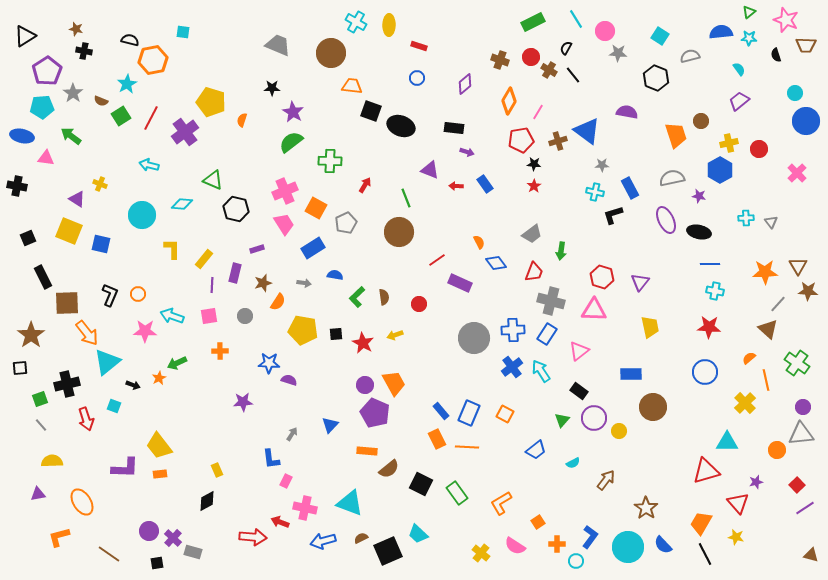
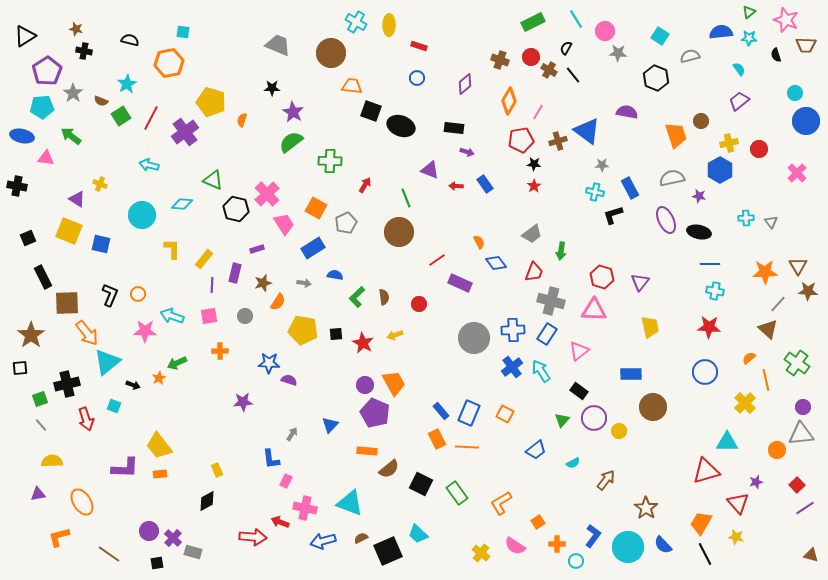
orange hexagon at (153, 60): moved 16 px right, 3 px down
pink cross at (285, 191): moved 18 px left, 3 px down; rotated 20 degrees counterclockwise
blue L-shape at (590, 537): moved 3 px right, 1 px up
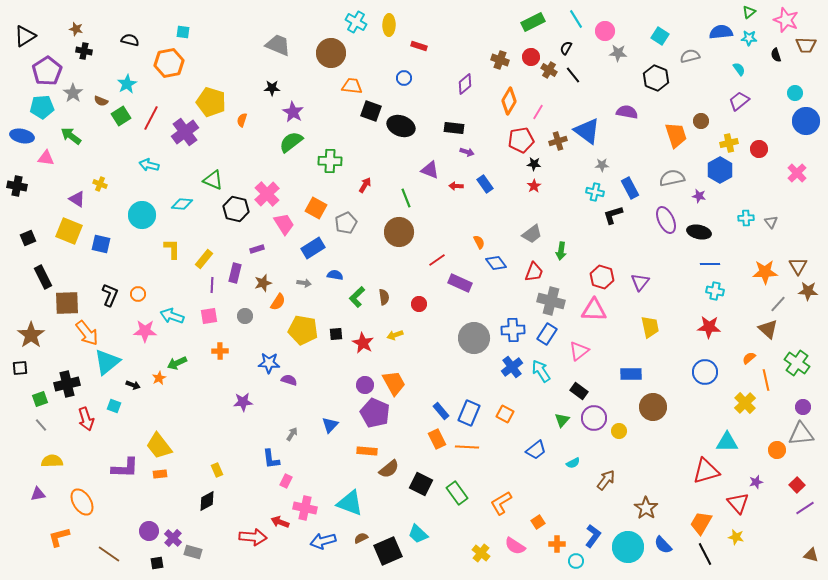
blue circle at (417, 78): moved 13 px left
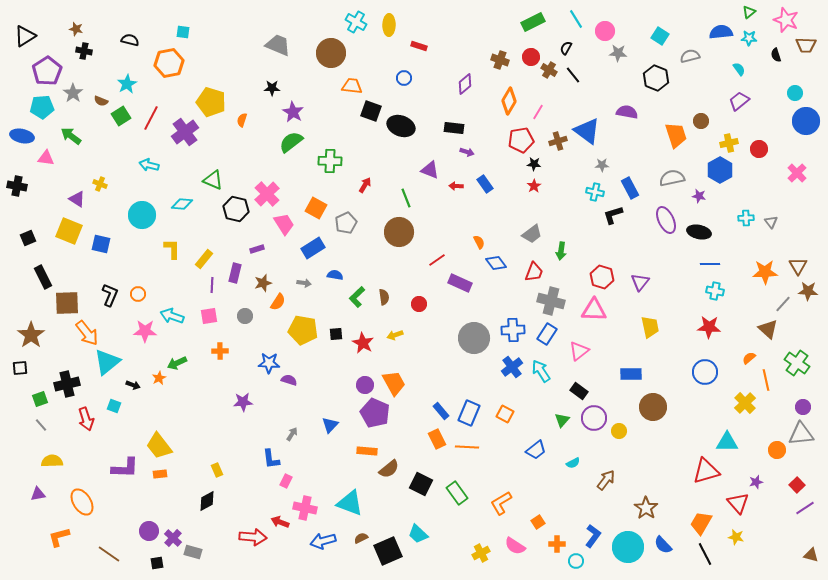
gray line at (778, 304): moved 5 px right
yellow cross at (481, 553): rotated 24 degrees clockwise
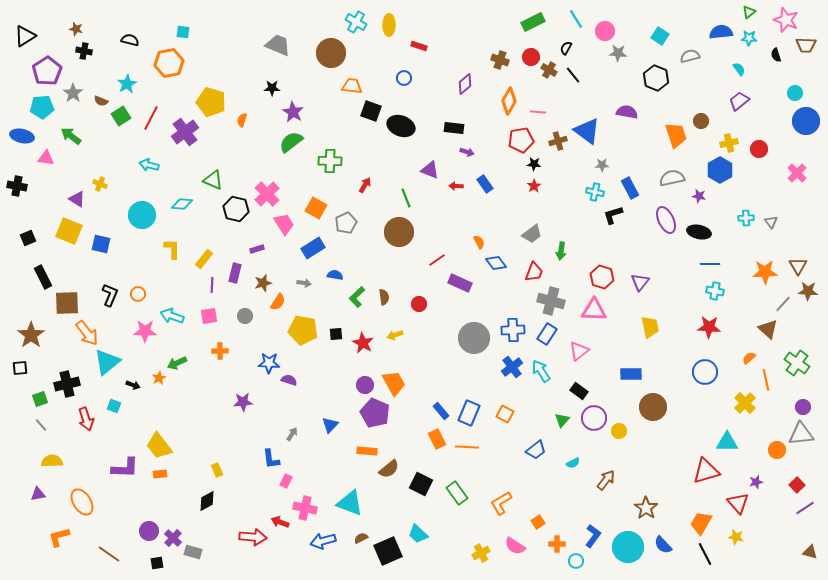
pink line at (538, 112): rotated 63 degrees clockwise
brown triangle at (811, 555): moved 1 px left, 3 px up
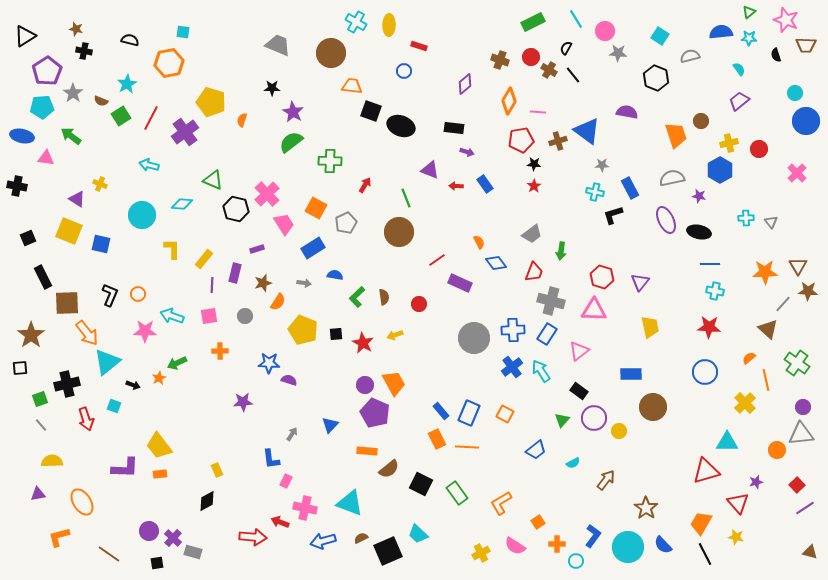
blue circle at (404, 78): moved 7 px up
yellow pentagon at (303, 330): rotated 12 degrees clockwise
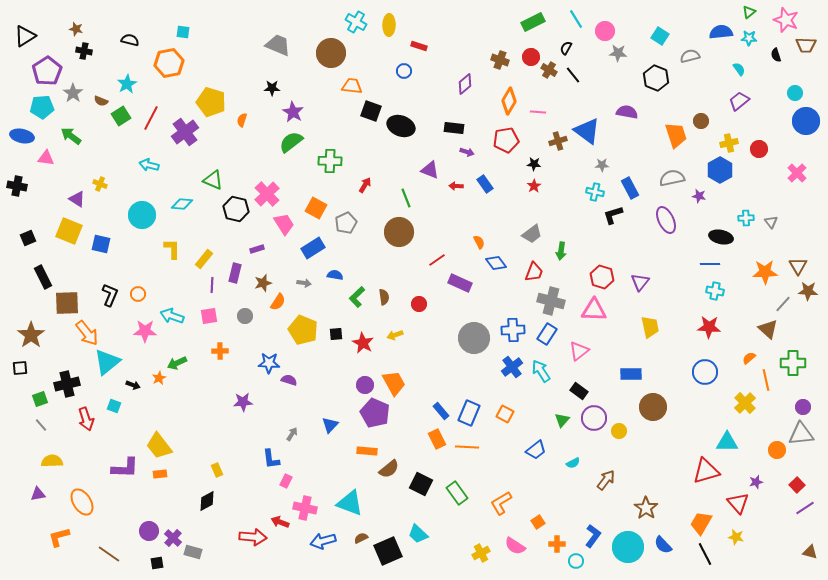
red pentagon at (521, 140): moved 15 px left
black ellipse at (699, 232): moved 22 px right, 5 px down
green cross at (797, 363): moved 4 px left; rotated 35 degrees counterclockwise
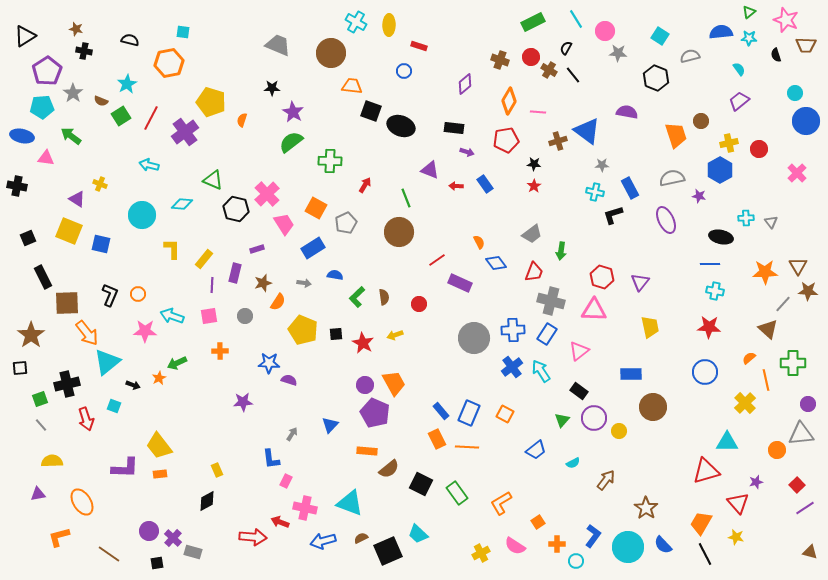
purple circle at (803, 407): moved 5 px right, 3 px up
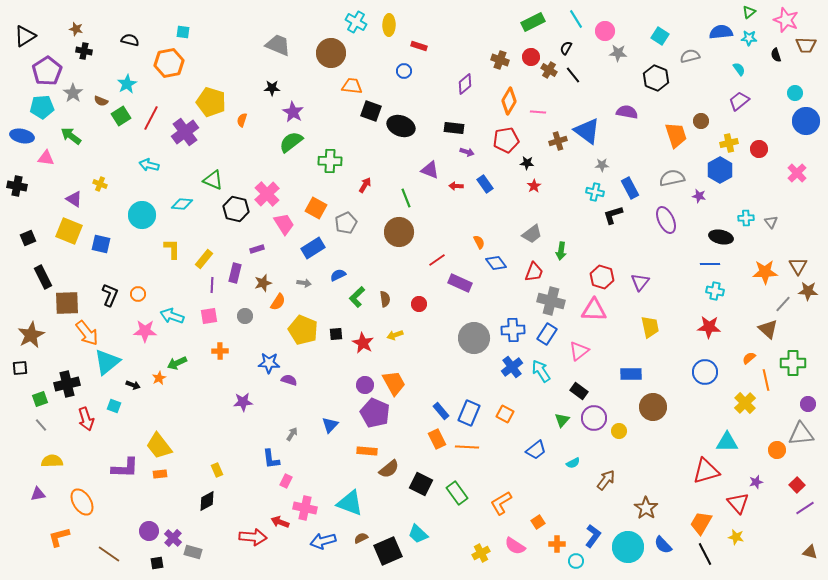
black star at (534, 164): moved 7 px left, 1 px up
purple triangle at (77, 199): moved 3 px left
blue semicircle at (335, 275): moved 3 px right; rotated 35 degrees counterclockwise
brown semicircle at (384, 297): moved 1 px right, 2 px down
brown star at (31, 335): rotated 8 degrees clockwise
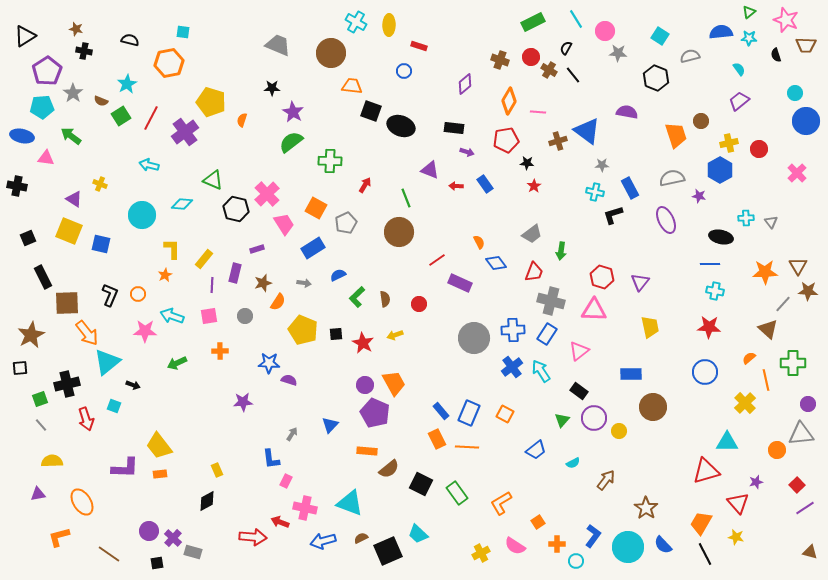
orange star at (159, 378): moved 6 px right, 103 px up
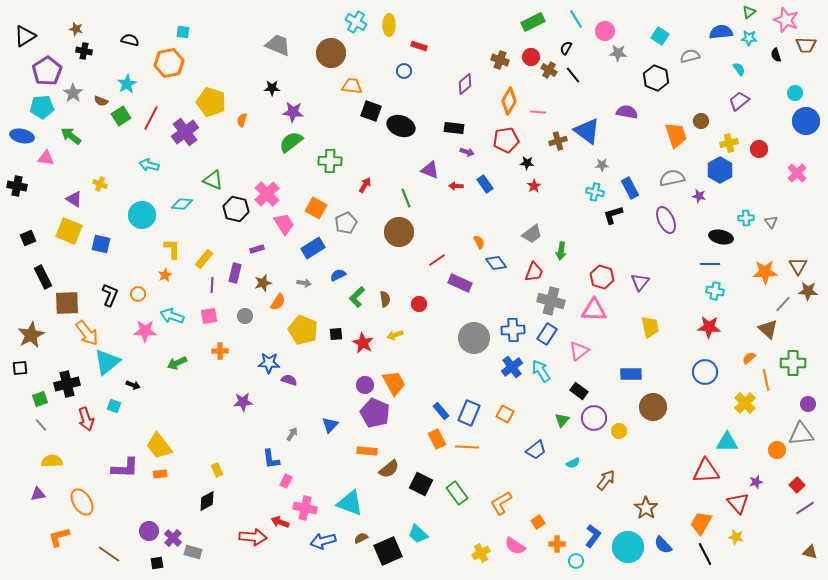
purple star at (293, 112): rotated 25 degrees counterclockwise
red triangle at (706, 471): rotated 12 degrees clockwise
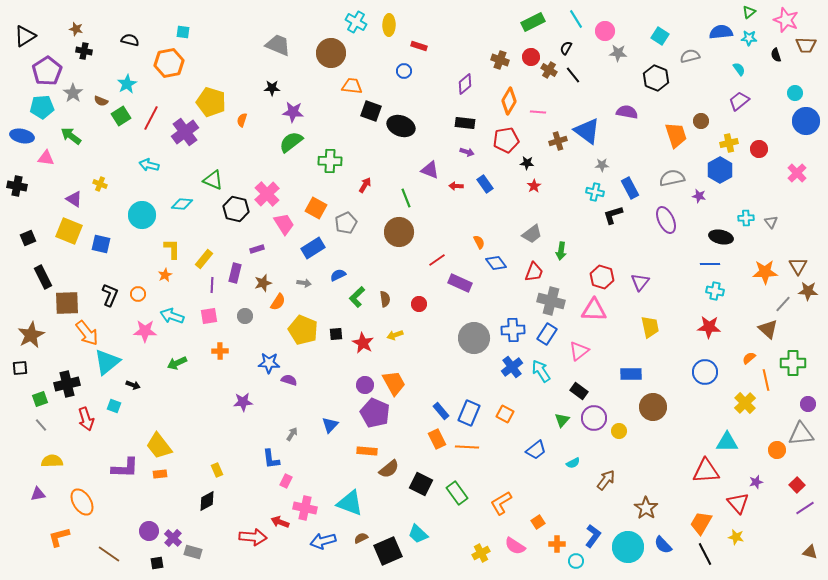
black rectangle at (454, 128): moved 11 px right, 5 px up
